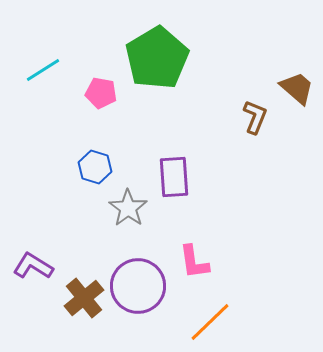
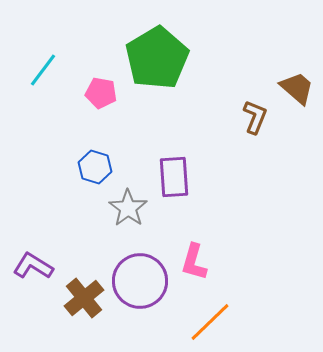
cyan line: rotated 21 degrees counterclockwise
pink L-shape: rotated 24 degrees clockwise
purple circle: moved 2 px right, 5 px up
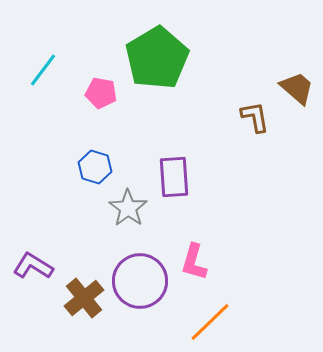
brown L-shape: rotated 32 degrees counterclockwise
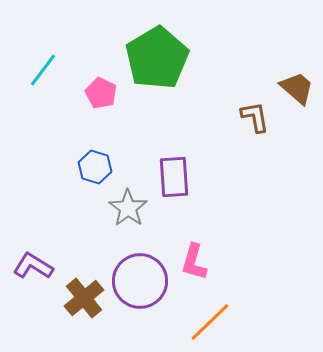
pink pentagon: rotated 16 degrees clockwise
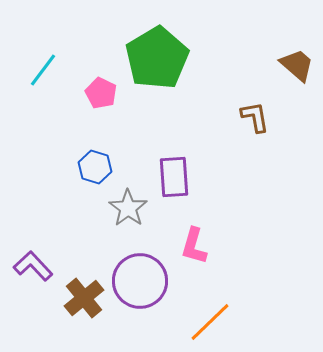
brown trapezoid: moved 23 px up
pink L-shape: moved 16 px up
purple L-shape: rotated 15 degrees clockwise
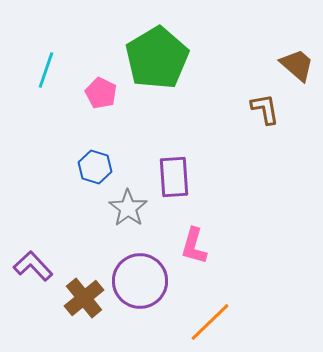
cyan line: moved 3 px right; rotated 18 degrees counterclockwise
brown L-shape: moved 10 px right, 8 px up
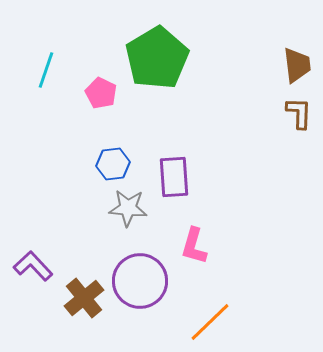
brown trapezoid: rotated 42 degrees clockwise
brown L-shape: moved 34 px right, 4 px down; rotated 12 degrees clockwise
blue hexagon: moved 18 px right, 3 px up; rotated 24 degrees counterclockwise
gray star: rotated 30 degrees counterclockwise
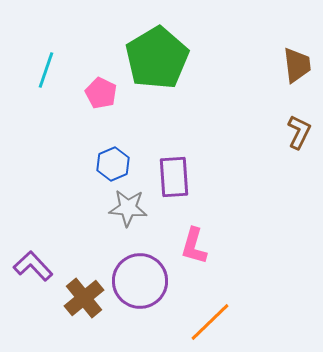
brown L-shape: moved 19 px down; rotated 24 degrees clockwise
blue hexagon: rotated 16 degrees counterclockwise
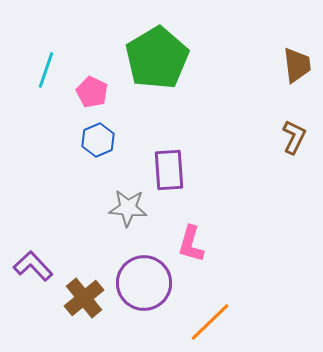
pink pentagon: moved 9 px left, 1 px up
brown L-shape: moved 5 px left, 5 px down
blue hexagon: moved 15 px left, 24 px up
purple rectangle: moved 5 px left, 7 px up
pink L-shape: moved 3 px left, 2 px up
purple circle: moved 4 px right, 2 px down
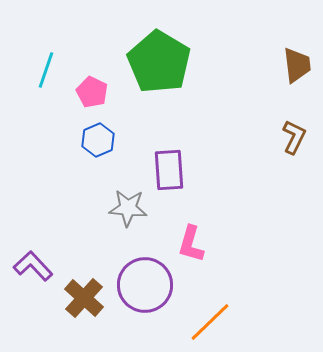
green pentagon: moved 2 px right, 4 px down; rotated 10 degrees counterclockwise
purple circle: moved 1 px right, 2 px down
brown cross: rotated 9 degrees counterclockwise
